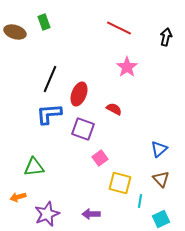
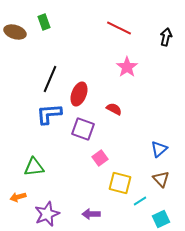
cyan line: rotated 48 degrees clockwise
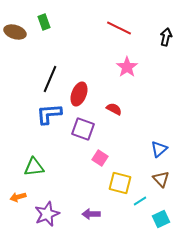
pink square: rotated 21 degrees counterclockwise
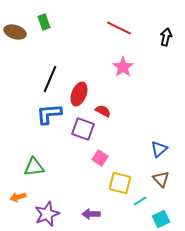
pink star: moved 4 px left
red semicircle: moved 11 px left, 2 px down
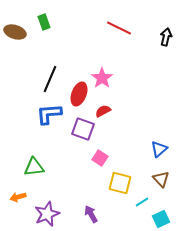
pink star: moved 21 px left, 11 px down
red semicircle: rotated 56 degrees counterclockwise
cyan line: moved 2 px right, 1 px down
purple arrow: rotated 60 degrees clockwise
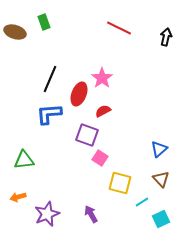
purple square: moved 4 px right, 6 px down
green triangle: moved 10 px left, 7 px up
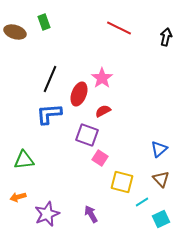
yellow square: moved 2 px right, 1 px up
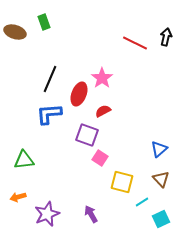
red line: moved 16 px right, 15 px down
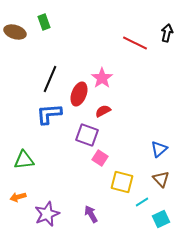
black arrow: moved 1 px right, 4 px up
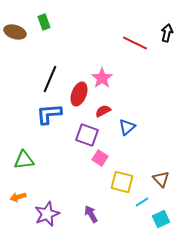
blue triangle: moved 32 px left, 22 px up
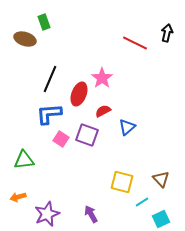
brown ellipse: moved 10 px right, 7 px down
pink square: moved 39 px left, 19 px up
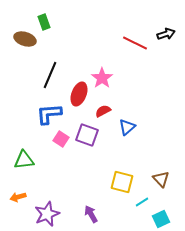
black arrow: moved 1 px left, 1 px down; rotated 60 degrees clockwise
black line: moved 4 px up
